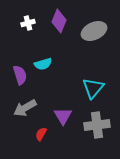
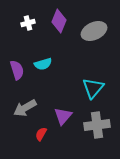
purple semicircle: moved 3 px left, 5 px up
purple triangle: rotated 12 degrees clockwise
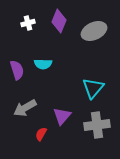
cyan semicircle: rotated 18 degrees clockwise
purple triangle: moved 1 px left
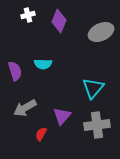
white cross: moved 8 px up
gray ellipse: moved 7 px right, 1 px down
purple semicircle: moved 2 px left, 1 px down
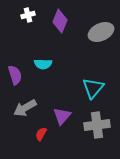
purple diamond: moved 1 px right
purple semicircle: moved 4 px down
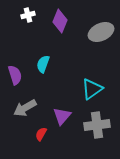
cyan semicircle: rotated 108 degrees clockwise
cyan triangle: moved 1 px left, 1 px down; rotated 15 degrees clockwise
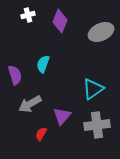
cyan triangle: moved 1 px right
gray arrow: moved 5 px right, 4 px up
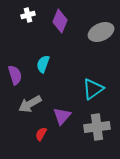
gray cross: moved 2 px down
